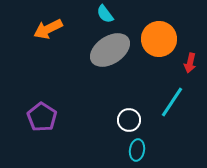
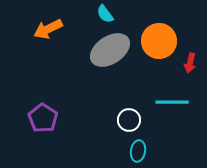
orange circle: moved 2 px down
cyan line: rotated 56 degrees clockwise
purple pentagon: moved 1 px right, 1 px down
cyan ellipse: moved 1 px right, 1 px down
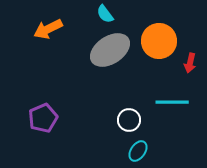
purple pentagon: rotated 16 degrees clockwise
cyan ellipse: rotated 25 degrees clockwise
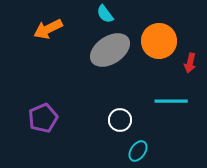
cyan line: moved 1 px left, 1 px up
white circle: moved 9 px left
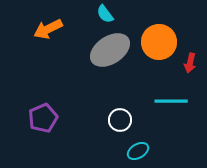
orange circle: moved 1 px down
cyan ellipse: rotated 25 degrees clockwise
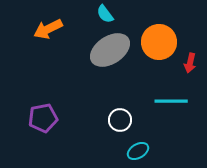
purple pentagon: rotated 12 degrees clockwise
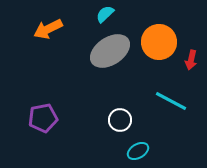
cyan semicircle: rotated 84 degrees clockwise
gray ellipse: moved 1 px down
red arrow: moved 1 px right, 3 px up
cyan line: rotated 28 degrees clockwise
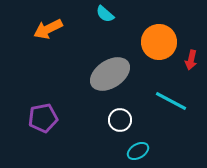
cyan semicircle: rotated 96 degrees counterclockwise
gray ellipse: moved 23 px down
